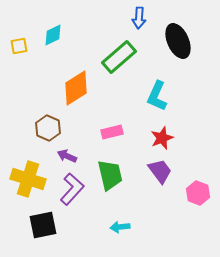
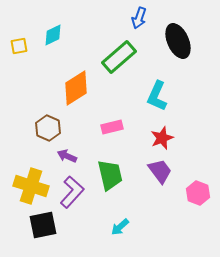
blue arrow: rotated 15 degrees clockwise
pink rectangle: moved 5 px up
yellow cross: moved 3 px right, 7 px down
purple L-shape: moved 3 px down
cyan arrow: rotated 36 degrees counterclockwise
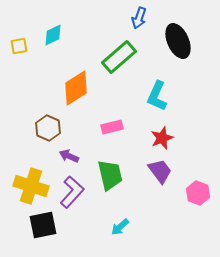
purple arrow: moved 2 px right
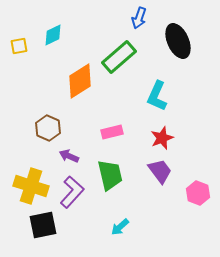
orange diamond: moved 4 px right, 7 px up
pink rectangle: moved 5 px down
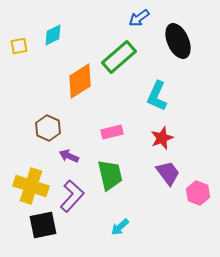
blue arrow: rotated 35 degrees clockwise
purple trapezoid: moved 8 px right, 2 px down
purple L-shape: moved 4 px down
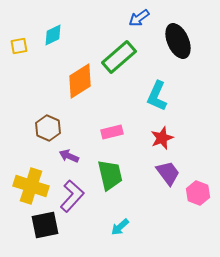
black square: moved 2 px right
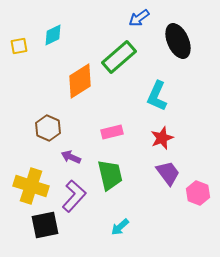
purple arrow: moved 2 px right, 1 px down
purple L-shape: moved 2 px right
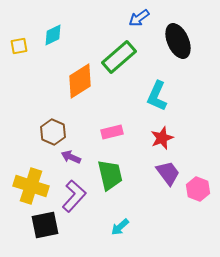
brown hexagon: moved 5 px right, 4 px down
pink hexagon: moved 4 px up
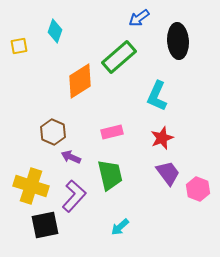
cyan diamond: moved 2 px right, 4 px up; rotated 45 degrees counterclockwise
black ellipse: rotated 20 degrees clockwise
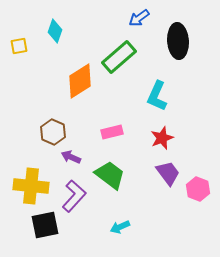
green trapezoid: rotated 40 degrees counterclockwise
yellow cross: rotated 12 degrees counterclockwise
cyan arrow: rotated 18 degrees clockwise
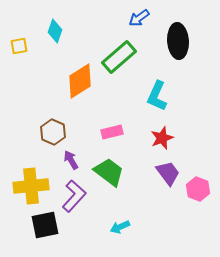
purple arrow: moved 3 px down; rotated 36 degrees clockwise
green trapezoid: moved 1 px left, 3 px up
yellow cross: rotated 12 degrees counterclockwise
